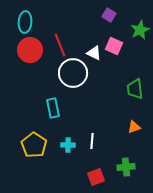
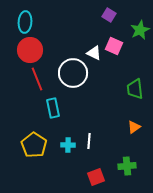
red line: moved 23 px left, 34 px down
orange triangle: rotated 16 degrees counterclockwise
white line: moved 3 px left
green cross: moved 1 px right, 1 px up
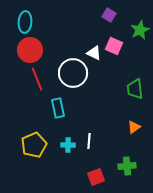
cyan rectangle: moved 5 px right
yellow pentagon: rotated 15 degrees clockwise
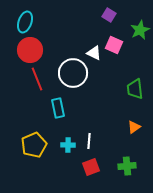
cyan ellipse: rotated 15 degrees clockwise
pink square: moved 1 px up
red square: moved 5 px left, 10 px up
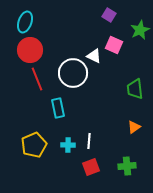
white triangle: moved 3 px down
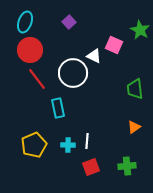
purple square: moved 40 px left, 7 px down; rotated 16 degrees clockwise
green star: rotated 18 degrees counterclockwise
red line: rotated 15 degrees counterclockwise
white line: moved 2 px left
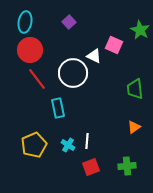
cyan ellipse: rotated 10 degrees counterclockwise
cyan cross: rotated 32 degrees clockwise
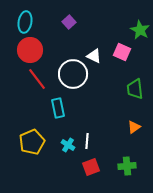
pink square: moved 8 px right, 7 px down
white circle: moved 1 px down
yellow pentagon: moved 2 px left, 3 px up
